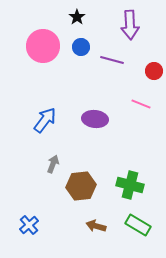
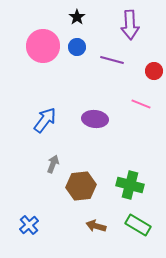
blue circle: moved 4 px left
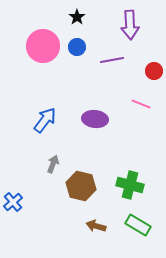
purple line: rotated 25 degrees counterclockwise
brown hexagon: rotated 20 degrees clockwise
blue cross: moved 16 px left, 23 px up
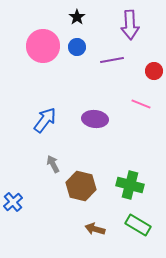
gray arrow: rotated 48 degrees counterclockwise
brown arrow: moved 1 px left, 3 px down
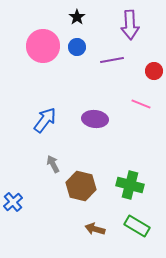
green rectangle: moved 1 px left, 1 px down
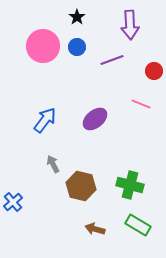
purple line: rotated 10 degrees counterclockwise
purple ellipse: rotated 45 degrees counterclockwise
green rectangle: moved 1 px right, 1 px up
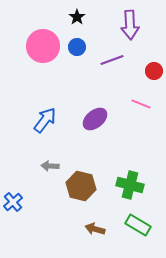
gray arrow: moved 3 px left, 2 px down; rotated 60 degrees counterclockwise
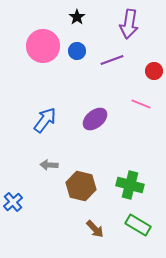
purple arrow: moved 1 px left, 1 px up; rotated 12 degrees clockwise
blue circle: moved 4 px down
gray arrow: moved 1 px left, 1 px up
brown arrow: rotated 150 degrees counterclockwise
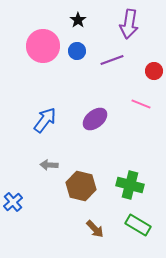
black star: moved 1 px right, 3 px down
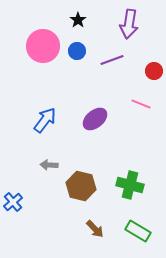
green rectangle: moved 6 px down
